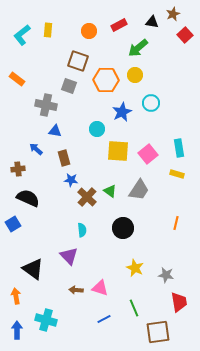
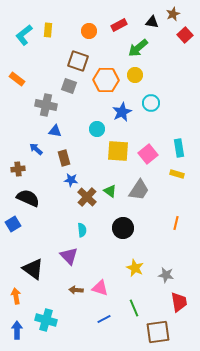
cyan L-shape at (22, 35): moved 2 px right
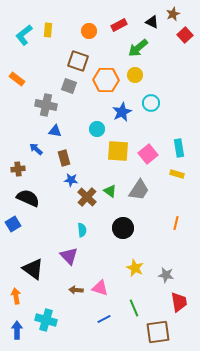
black triangle at (152, 22): rotated 16 degrees clockwise
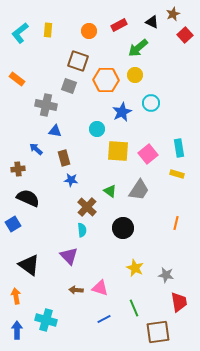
cyan L-shape at (24, 35): moved 4 px left, 2 px up
brown cross at (87, 197): moved 10 px down
black triangle at (33, 269): moved 4 px left, 4 px up
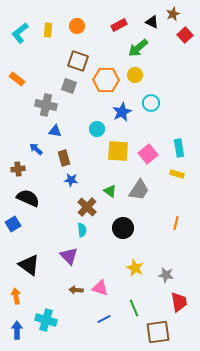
orange circle at (89, 31): moved 12 px left, 5 px up
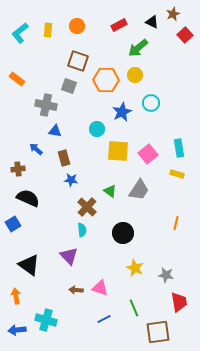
black circle at (123, 228): moved 5 px down
blue arrow at (17, 330): rotated 96 degrees counterclockwise
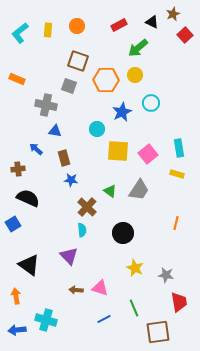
orange rectangle at (17, 79): rotated 14 degrees counterclockwise
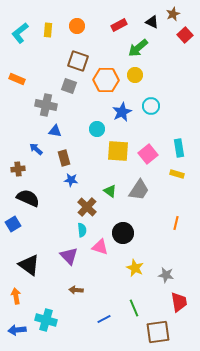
cyan circle at (151, 103): moved 3 px down
pink triangle at (100, 288): moved 41 px up
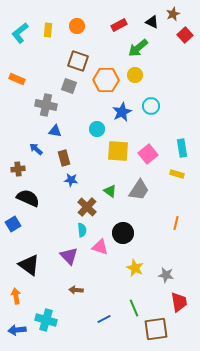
cyan rectangle at (179, 148): moved 3 px right
brown square at (158, 332): moved 2 px left, 3 px up
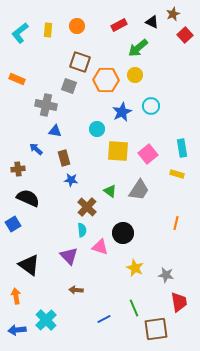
brown square at (78, 61): moved 2 px right, 1 px down
cyan cross at (46, 320): rotated 30 degrees clockwise
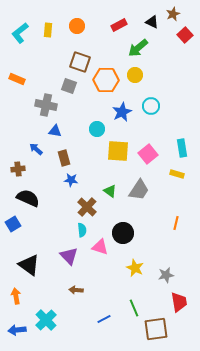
gray star at (166, 275): rotated 21 degrees counterclockwise
